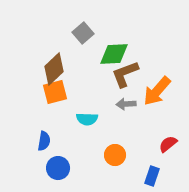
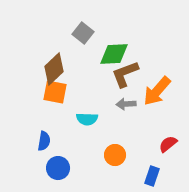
gray square: rotated 10 degrees counterclockwise
orange square: rotated 25 degrees clockwise
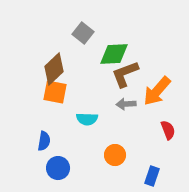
red semicircle: moved 14 px up; rotated 108 degrees clockwise
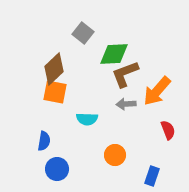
blue circle: moved 1 px left, 1 px down
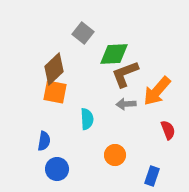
cyan semicircle: rotated 95 degrees counterclockwise
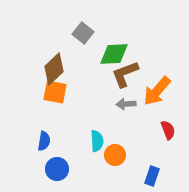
cyan semicircle: moved 10 px right, 22 px down
